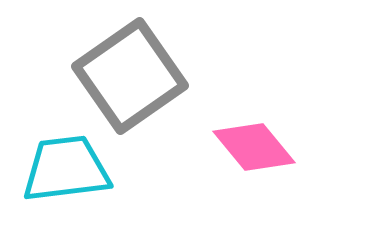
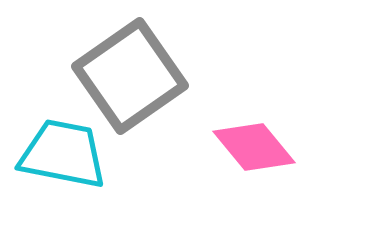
cyan trapezoid: moved 3 px left, 15 px up; rotated 18 degrees clockwise
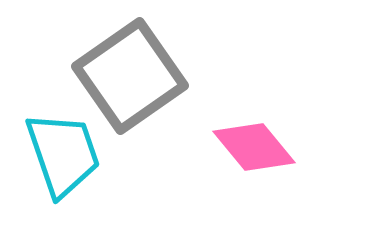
cyan trapezoid: rotated 60 degrees clockwise
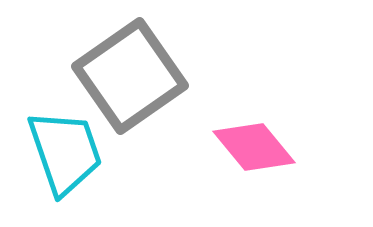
cyan trapezoid: moved 2 px right, 2 px up
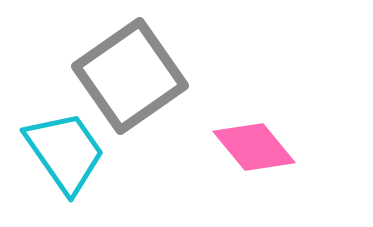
cyan trapezoid: rotated 16 degrees counterclockwise
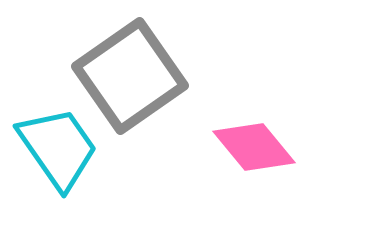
cyan trapezoid: moved 7 px left, 4 px up
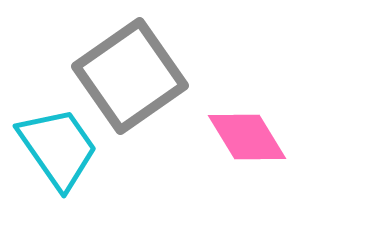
pink diamond: moved 7 px left, 10 px up; rotated 8 degrees clockwise
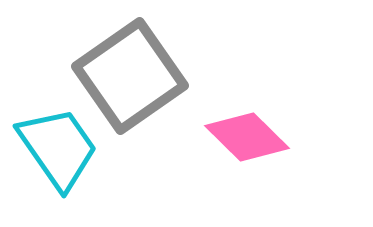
pink diamond: rotated 14 degrees counterclockwise
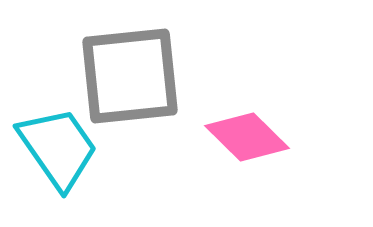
gray square: rotated 29 degrees clockwise
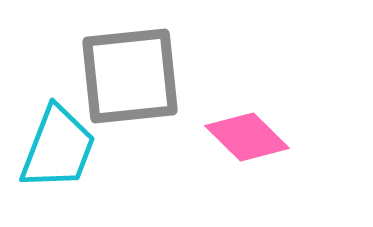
cyan trapezoid: rotated 56 degrees clockwise
